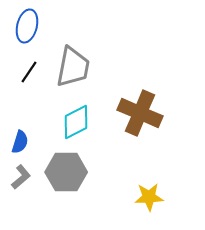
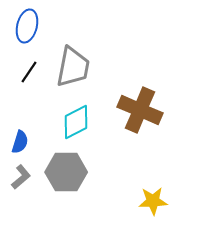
brown cross: moved 3 px up
yellow star: moved 4 px right, 4 px down
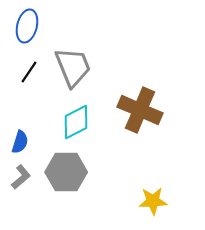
gray trapezoid: rotated 33 degrees counterclockwise
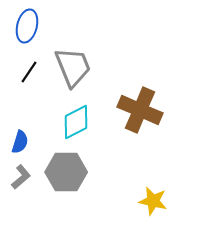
yellow star: rotated 16 degrees clockwise
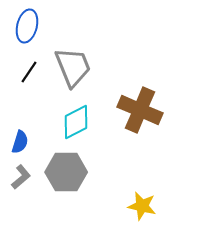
yellow star: moved 11 px left, 5 px down
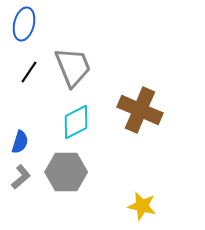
blue ellipse: moved 3 px left, 2 px up
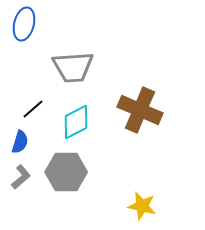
gray trapezoid: rotated 108 degrees clockwise
black line: moved 4 px right, 37 px down; rotated 15 degrees clockwise
